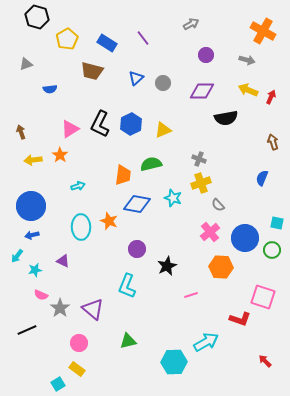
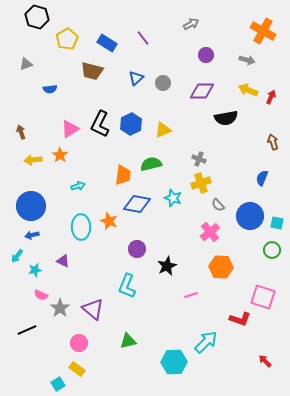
blue circle at (245, 238): moved 5 px right, 22 px up
cyan arrow at (206, 342): rotated 15 degrees counterclockwise
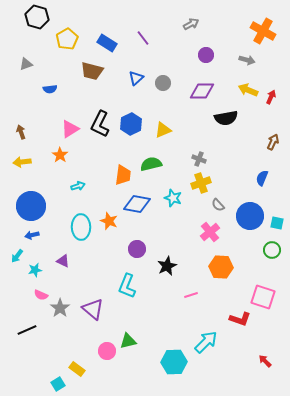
brown arrow at (273, 142): rotated 42 degrees clockwise
yellow arrow at (33, 160): moved 11 px left, 2 px down
pink circle at (79, 343): moved 28 px right, 8 px down
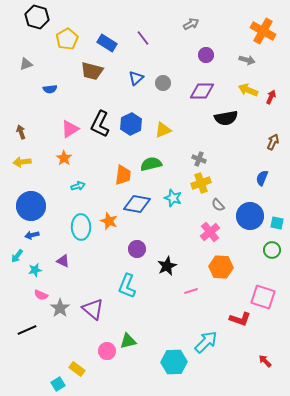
orange star at (60, 155): moved 4 px right, 3 px down
pink line at (191, 295): moved 4 px up
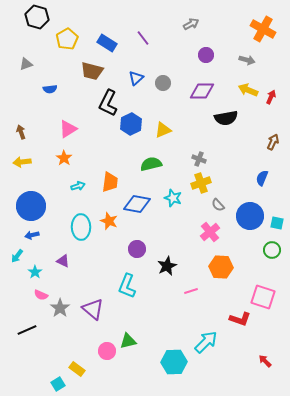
orange cross at (263, 31): moved 2 px up
black L-shape at (100, 124): moved 8 px right, 21 px up
pink triangle at (70, 129): moved 2 px left
orange trapezoid at (123, 175): moved 13 px left, 7 px down
cyan star at (35, 270): moved 2 px down; rotated 24 degrees counterclockwise
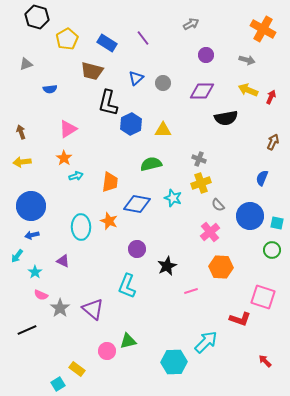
black L-shape at (108, 103): rotated 12 degrees counterclockwise
yellow triangle at (163, 130): rotated 24 degrees clockwise
cyan arrow at (78, 186): moved 2 px left, 10 px up
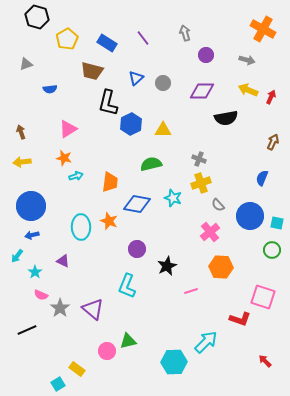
gray arrow at (191, 24): moved 6 px left, 9 px down; rotated 77 degrees counterclockwise
orange star at (64, 158): rotated 21 degrees counterclockwise
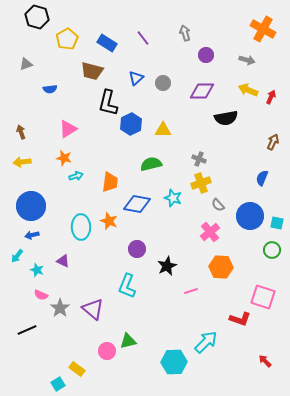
cyan star at (35, 272): moved 2 px right, 2 px up; rotated 16 degrees counterclockwise
